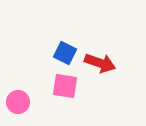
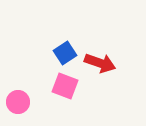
blue square: rotated 30 degrees clockwise
pink square: rotated 12 degrees clockwise
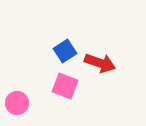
blue square: moved 2 px up
pink circle: moved 1 px left, 1 px down
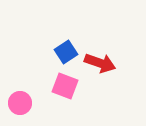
blue square: moved 1 px right, 1 px down
pink circle: moved 3 px right
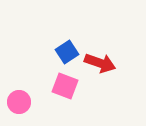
blue square: moved 1 px right
pink circle: moved 1 px left, 1 px up
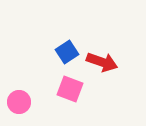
red arrow: moved 2 px right, 1 px up
pink square: moved 5 px right, 3 px down
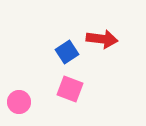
red arrow: moved 23 px up; rotated 12 degrees counterclockwise
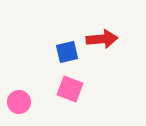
red arrow: rotated 12 degrees counterclockwise
blue square: rotated 20 degrees clockwise
